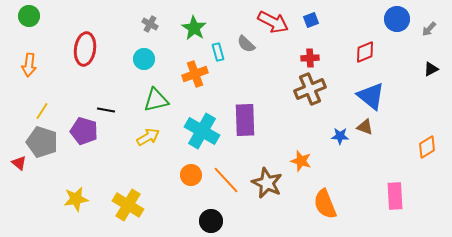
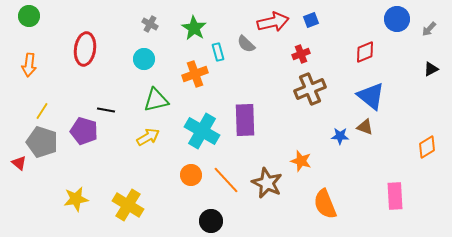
red arrow: rotated 40 degrees counterclockwise
red cross: moved 9 px left, 4 px up; rotated 18 degrees counterclockwise
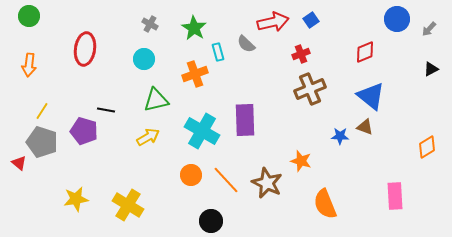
blue square: rotated 14 degrees counterclockwise
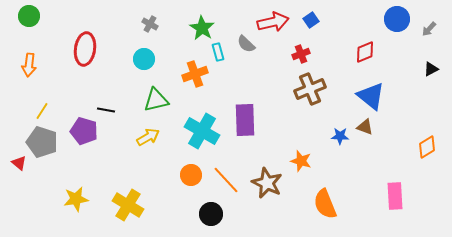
green star: moved 8 px right
black circle: moved 7 px up
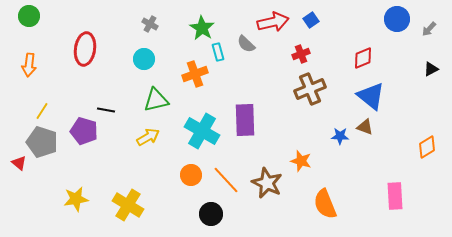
red diamond: moved 2 px left, 6 px down
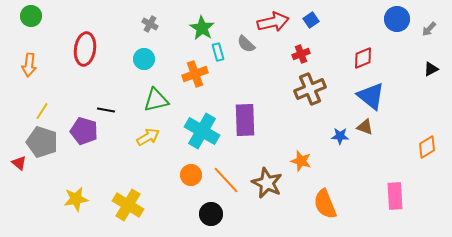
green circle: moved 2 px right
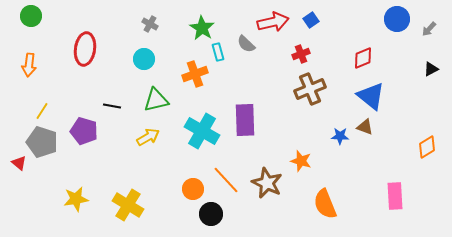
black line: moved 6 px right, 4 px up
orange circle: moved 2 px right, 14 px down
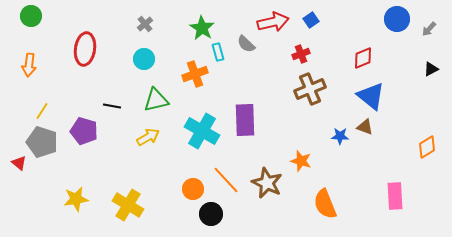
gray cross: moved 5 px left; rotated 21 degrees clockwise
